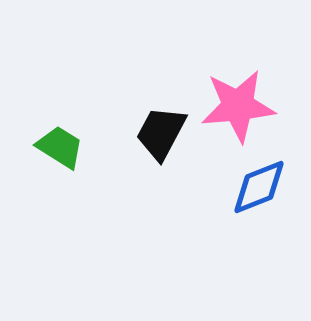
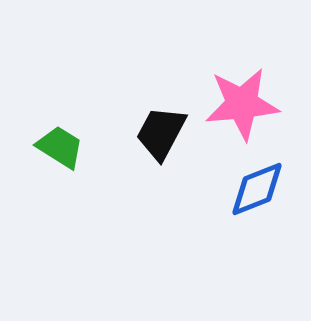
pink star: moved 4 px right, 2 px up
blue diamond: moved 2 px left, 2 px down
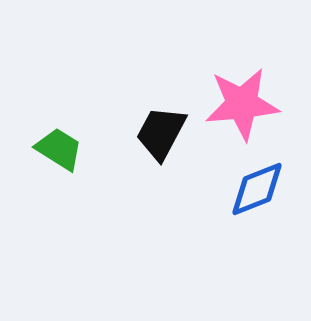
green trapezoid: moved 1 px left, 2 px down
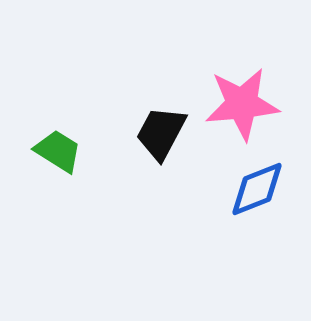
green trapezoid: moved 1 px left, 2 px down
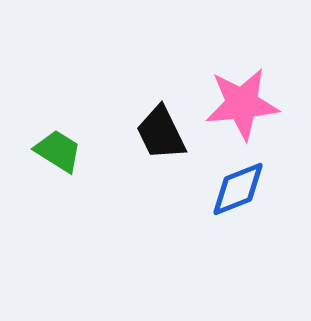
black trapezoid: rotated 54 degrees counterclockwise
blue diamond: moved 19 px left
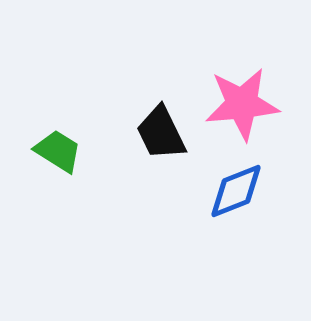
blue diamond: moved 2 px left, 2 px down
